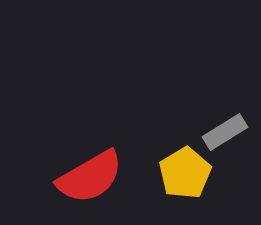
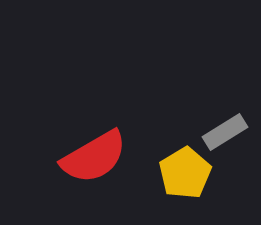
red semicircle: moved 4 px right, 20 px up
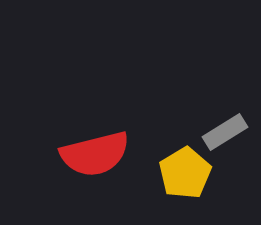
red semicircle: moved 1 px right, 3 px up; rotated 16 degrees clockwise
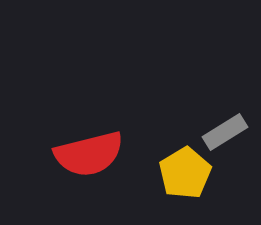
red semicircle: moved 6 px left
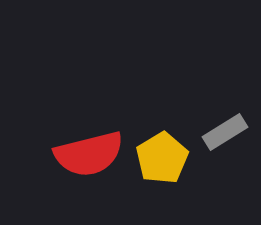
yellow pentagon: moved 23 px left, 15 px up
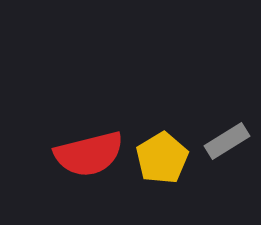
gray rectangle: moved 2 px right, 9 px down
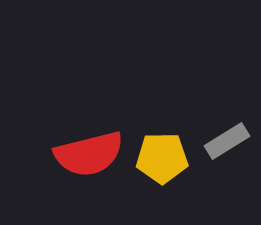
yellow pentagon: rotated 30 degrees clockwise
